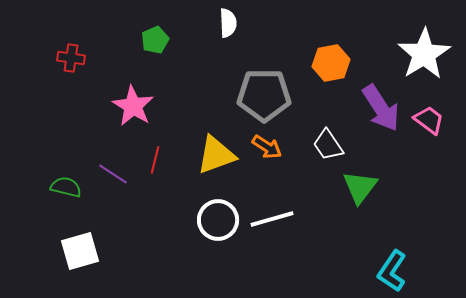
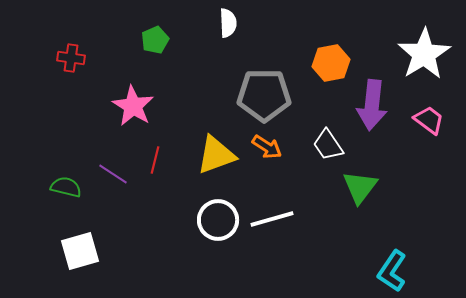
purple arrow: moved 9 px left, 3 px up; rotated 39 degrees clockwise
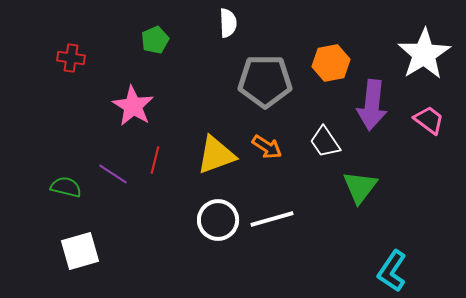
gray pentagon: moved 1 px right, 14 px up
white trapezoid: moved 3 px left, 3 px up
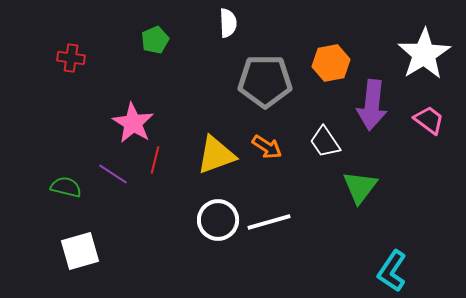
pink star: moved 17 px down
white line: moved 3 px left, 3 px down
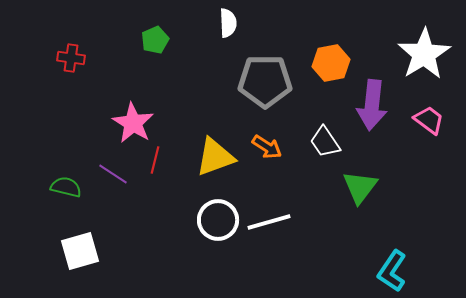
yellow triangle: moved 1 px left, 2 px down
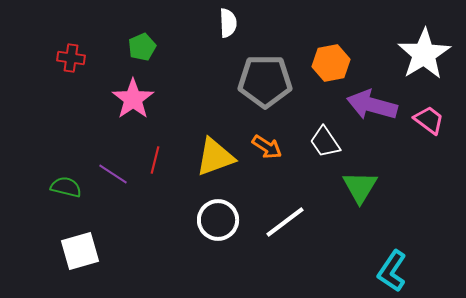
green pentagon: moved 13 px left, 7 px down
purple arrow: rotated 99 degrees clockwise
pink star: moved 24 px up; rotated 6 degrees clockwise
green triangle: rotated 6 degrees counterclockwise
white line: moved 16 px right; rotated 21 degrees counterclockwise
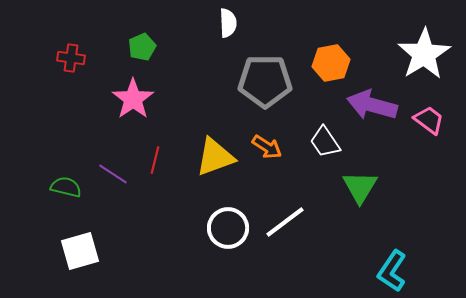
white circle: moved 10 px right, 8 px down
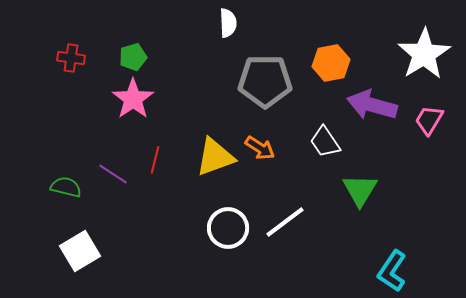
green pentagon: moved 9 px left, 10 px down; rotated 8 degrees clockwise
pink trapezoid: rotated 96 degrees counterclockwise
orange arrow: moved 7 px left, 1 px down
green triangle: moved 3 px down
white square: rotated 15 degrees counterclockwise
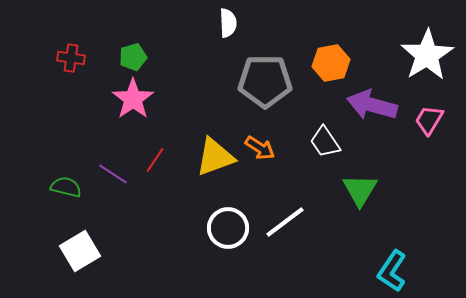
white star: moved 3 px right, 1 px down
red line: rotated 20 degrees clockwise
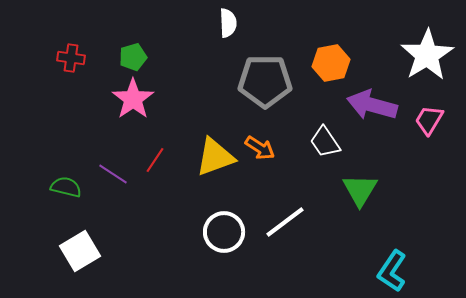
white circle: moved 4 px left, 4 px down
